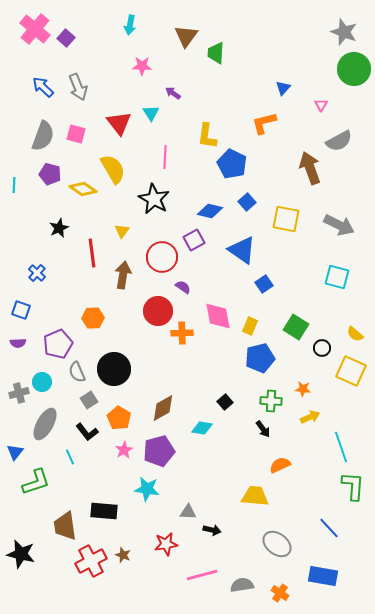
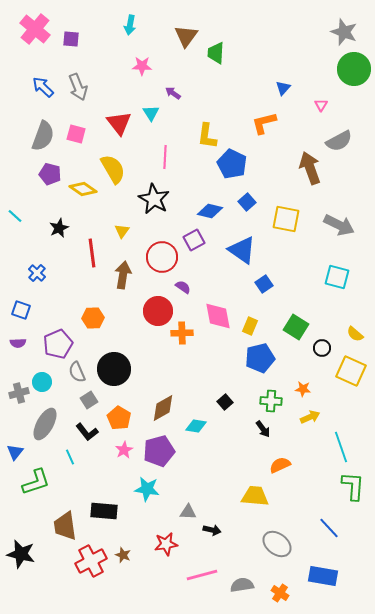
purple square at (66, 38): moved 5 px right, 1 px down; rotated 36 degrees counterclockwise
cyan line at (14, 185): moved 1 px right, 31 px down; rotated 49 degrees counterclockwise
cyan diamond at (202, 428): moved 6 px left, 2 px up
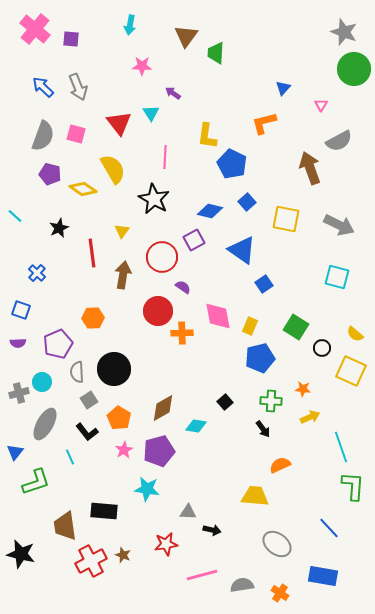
gray semicircle at (77, 372): rotated 20 degrees clockwise
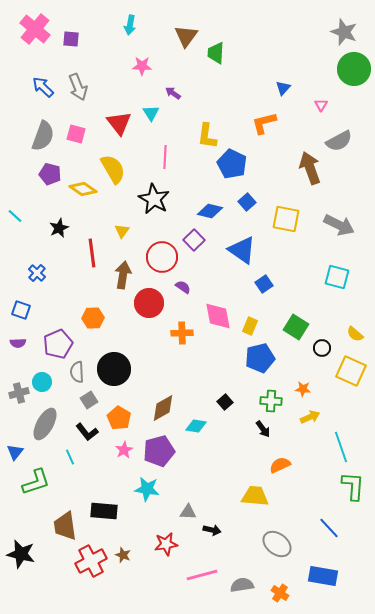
purple square at (194, 240): rotated 15 degrees counterclockwise
red circle at (158, 311): moved 9 px left, 8 px up
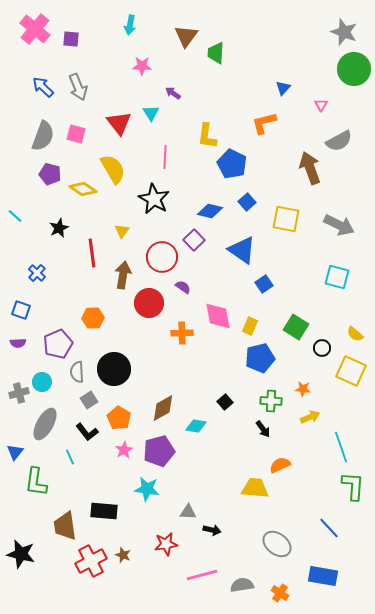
green L-shape at (36, 482): rotated 116 degrees clockwise
yellow trapezoid at (255, 496): moved 8 px up
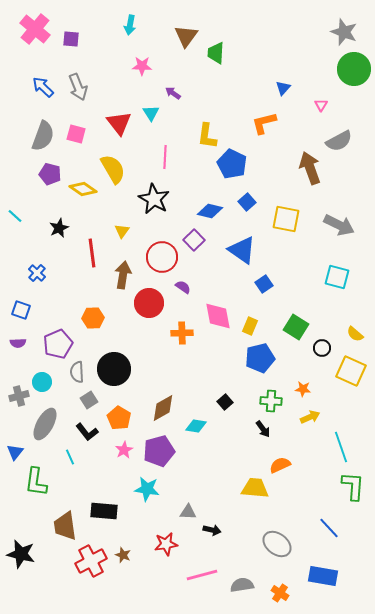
gray cross at (19, 393): moved 3 px down
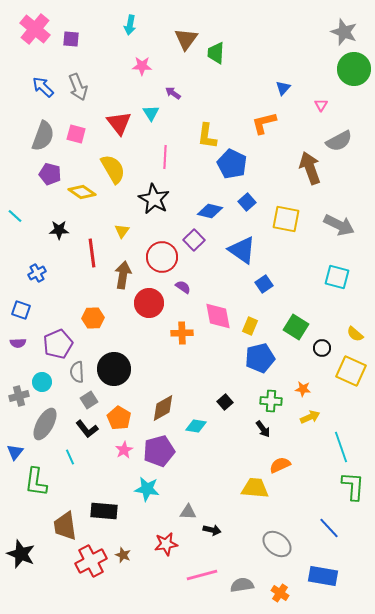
brown triangle at (186, 36): moved 3 px down
yellow diamond at (83, 189): moved 1 px left, 3 px down
black star at (59, 228): moved 2 px down; rotated 24 degrees clockwise
blue cross at (37, 273): rotated 18 degrees clockwise
black L-shape at (87, 432): moved 3 px up
black star at (21, 554): rotated 8 degrees clockwise
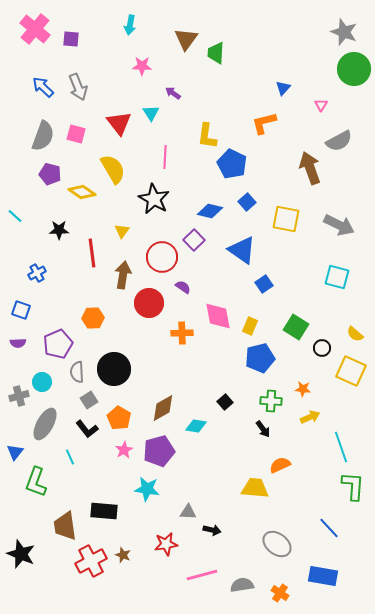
green L-shape at (36, 482): rotated 12 degrees clockwise
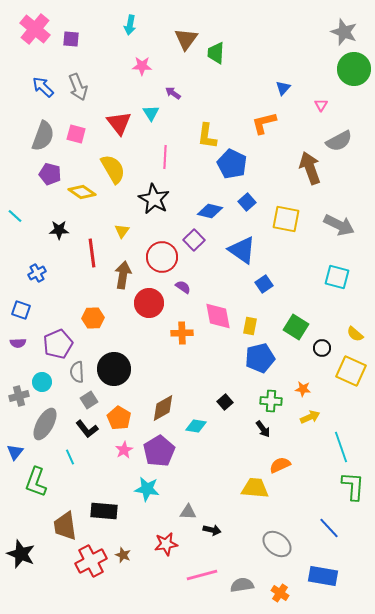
yellow rectangle at (250, 326): rotated 12 degrees counterclockwise
purple pentagon at (159, 451): rotated 16 degrees counterclockwise
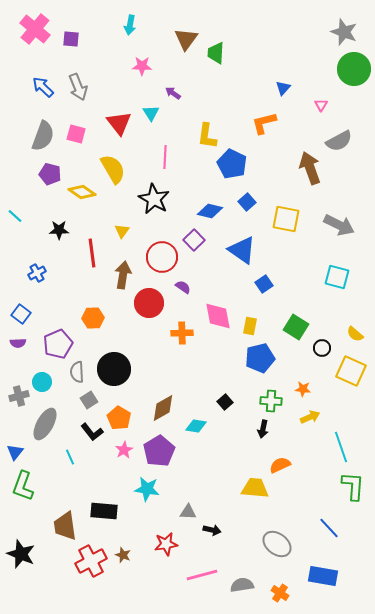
blue square at (21, 310): moved 4 px down; rotated 18 degrees clockwise
black L-shape at (87, 429): moved 5 px right, 3 px down
black arrow at (263, 429): rotated 48 degrees clockwise
green L-shape at (36, 482): moved 13 px left, 4 px down
